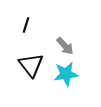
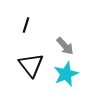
cyan star: rotated 15 degrees counterclockwise
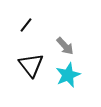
black line: rotated 21 degrees clockwise
cyan star: moved 2 px right, 1 px down
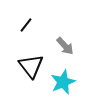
black triangle: moved 1 px down
cyan star: moved 5 px left, 7 px down
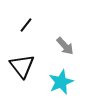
black triangle: moved 9 px left
cyan star: moved 2 px left
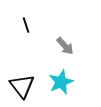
black line: rotated 56 degrees counterclockwise
black triangle: moved 20 px down
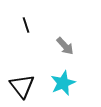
cyan star: moved 2 px right, 1 px down
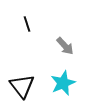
black line: moved 1 px right, 1 px up
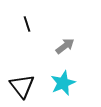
gray arrow: rotated 84 degrees counterclockwise
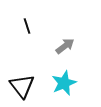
black line: moved 2 px down
cyan star: moved 1 px right
